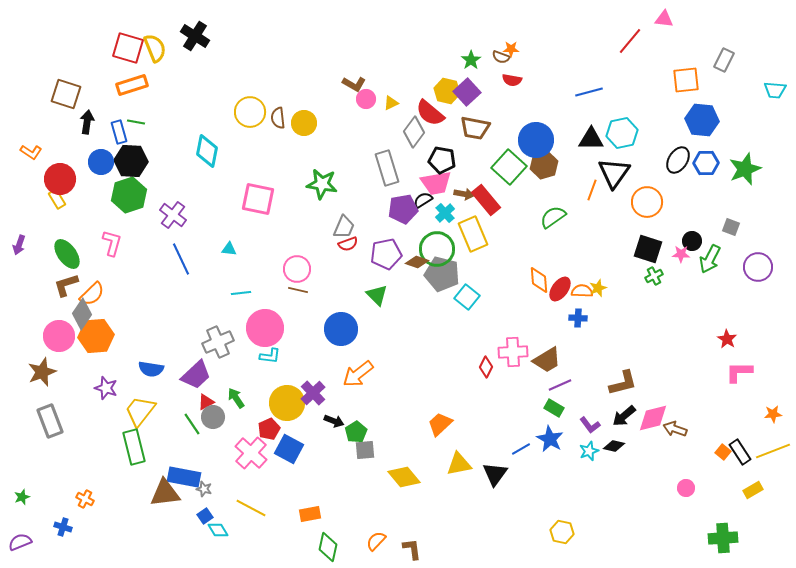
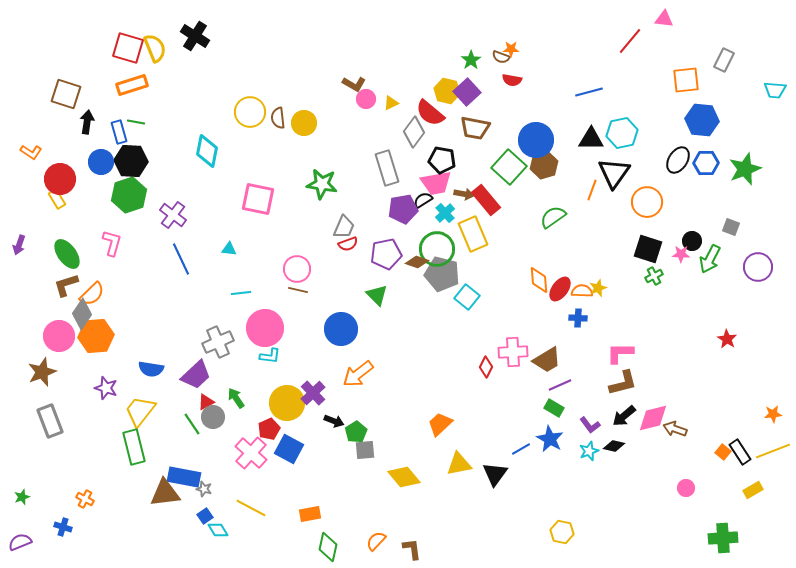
pink L-shape at (739, 372): moved 119 px left, 19 px up
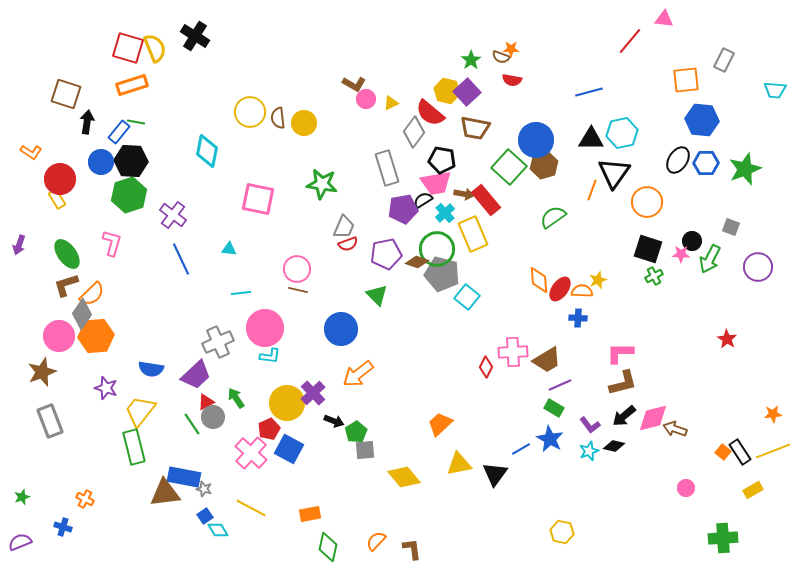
blue rectangle at (119, 132): rotated 55 degrees clockwise
yellow star at (598, 288): moved 8 px up
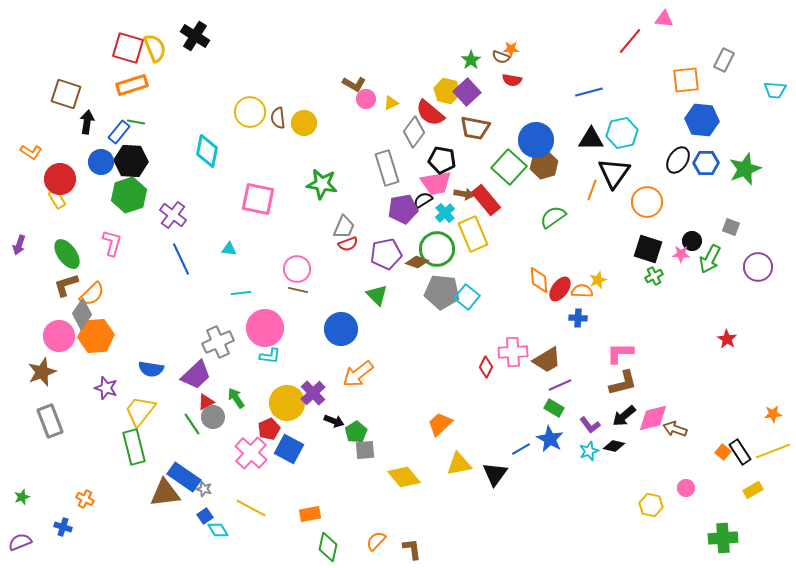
gray pentagon at (442, 274): moved 18 px down; rotated 8 degrees counterclockwise
blue rectangle at (184, 477): rotated 24 degrees clockwise
yellow hexagon at (562, 532): moved 89 px right, 27 px up
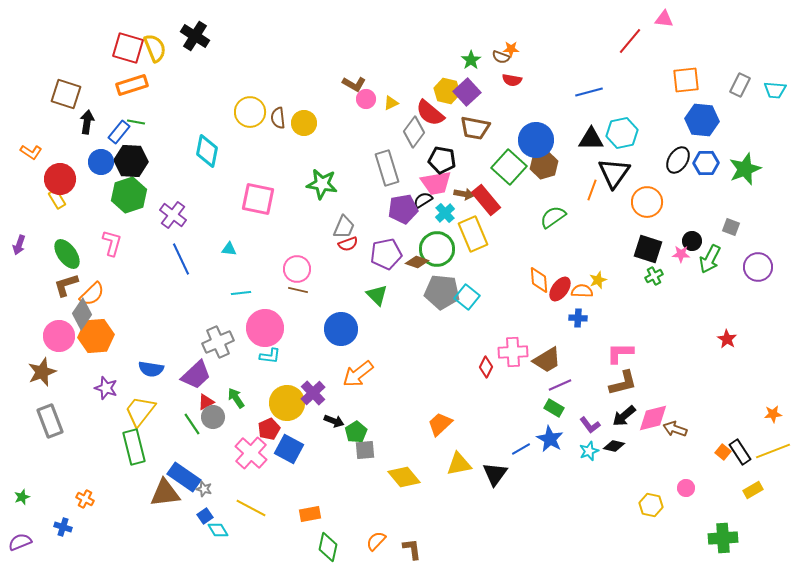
gray rectangle at (724, 60): moved 16 px right, 25 px down
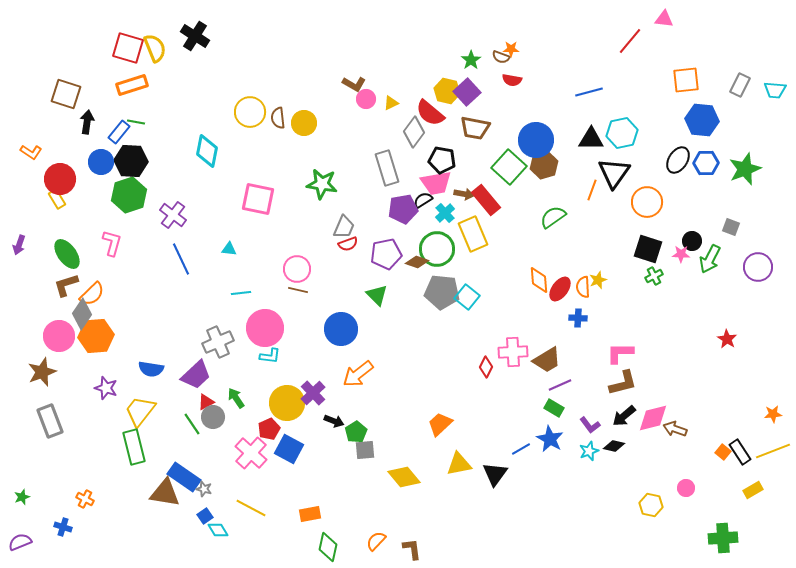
orange semicircle at (582, 291): moved 1 px right, 4 px up; rotated 95 degrees counterclockwise
brown triangle at (165, 493): rotated 16 degrees clockwise
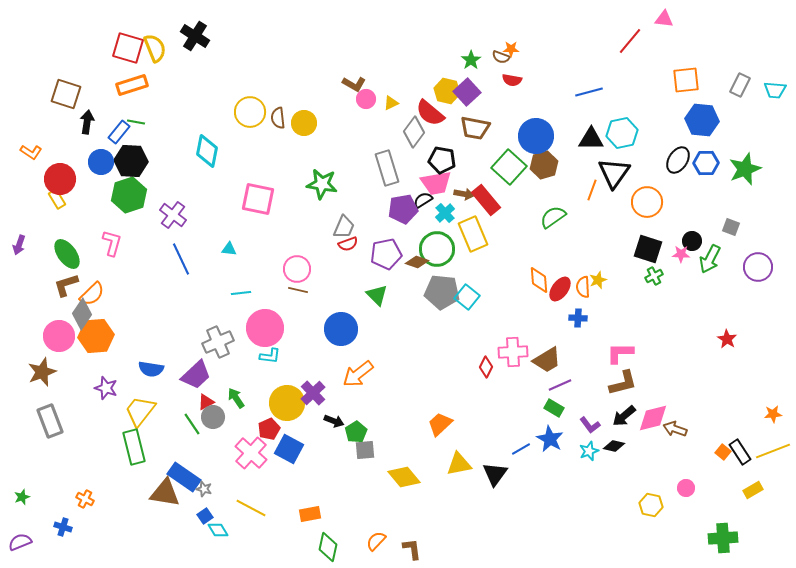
blue circle at (536, 140): moved 4 px up
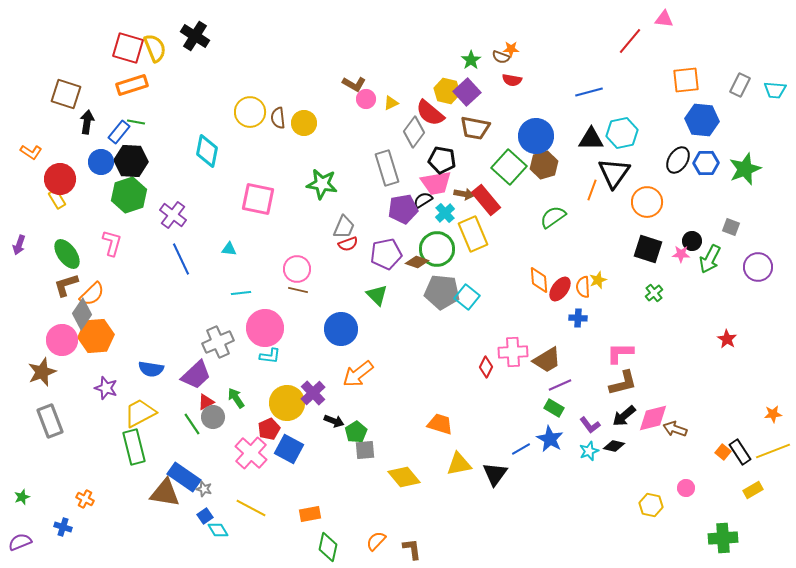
green cross at (654, 276): moved 17 px down; rotated 12 degrees counterclockwise
pink circle at (59, 336): moved 3 px right, 4 px down
yellow trapezoid at (140, 411): moved 2 px down; rotated 24 degrees clockwise
orange trapezoid at (440, 424): rotated 60 degrees clockwise
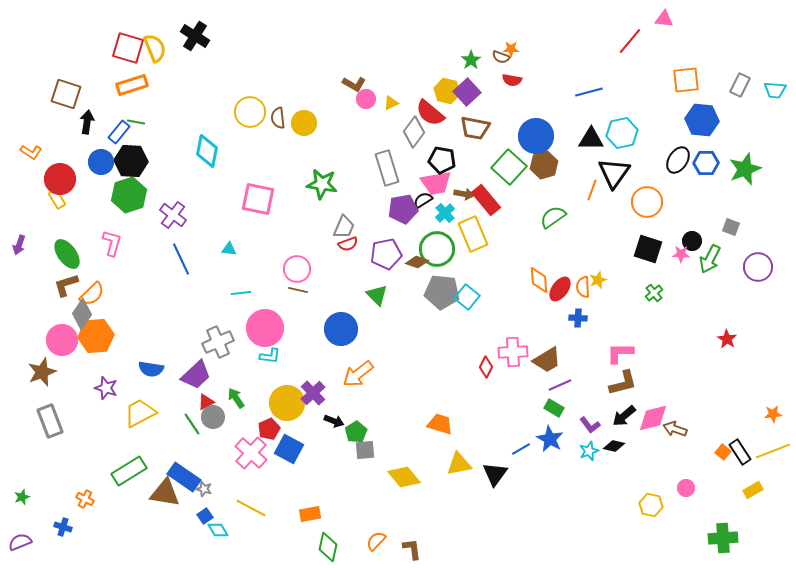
green rectangle at (134, 447): moved 5 px left, 24 px down; rotated 72 degrees clockwise
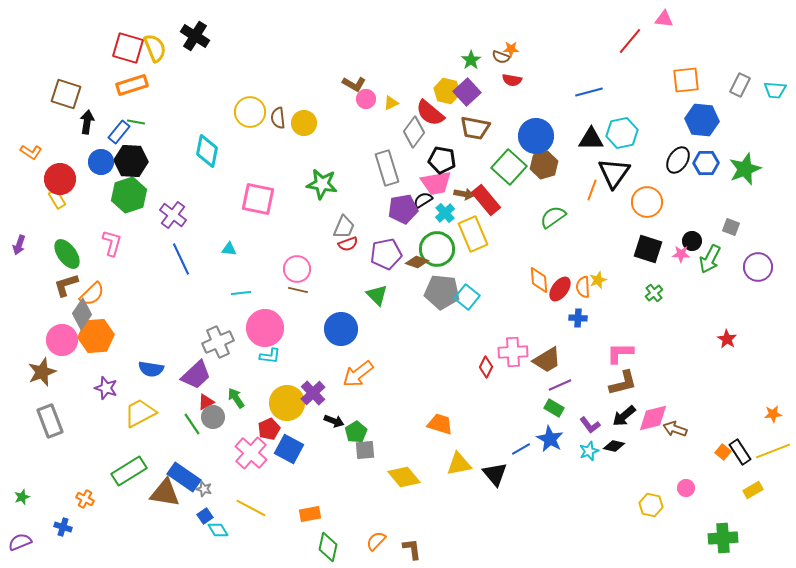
black triangle at (495, 474): rotated 16 degrees counterclockwise
